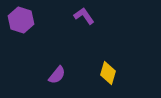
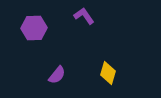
purple hexagon: moved 13 px right, 8 px down; rotated 20 degrees counterclockwise
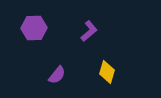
purple L-shape: moved 5 px right, 15 px down; rotated 85 degrees clockwise
yellow diamond: moved 1 px left, 1 px up
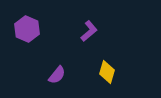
purple hexagon: moved 7 px left, 1 px down; rotated 25 degrees clockwise
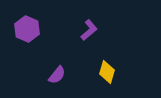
purple L-shape: moved 1 px up
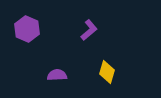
purple semicircle: rotated 132 degrees counterclockwise
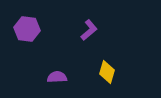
purple hexagon: rotated 15 degrees counterclockwise
purple semicircle: moved 2 px down
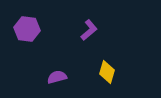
purple semicircle: rotated 12 degrees counterclockwise
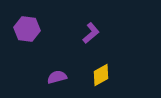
purple L-shape: moved 2 px right, 3 px down
yellow diamond: moved 6 px left, 3 px down; rotated 45 degrees clockwise
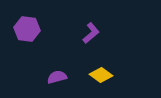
yellow diamond: rotated 65 degrees clockwise
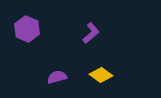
purple hexagon: rotated 15 degrees clockwise
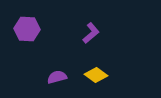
purple hexagon: rotated 20 degrees counterclockwise
yellow diamond: moved 5 px left
